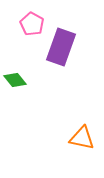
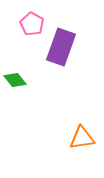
orange triangle: rotated 20 degrees counterclockwise
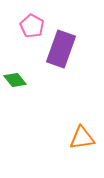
pink pentagon: moved 2 px down
purple rectangle: moved 2 px down
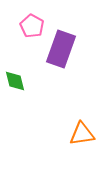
green diamond: moved 1 px down; rotated 25 degrees clockwise
orange triangle: moved 4 px up
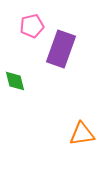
pink pentagon: rotated 30 degrees clockwise
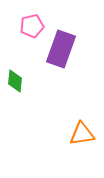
green diamond: rotated 20 degrees clockwise
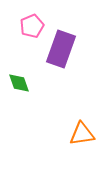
pink pentagon: rotated 10 degrees counterclockwise
green diamond: moved 4 px right, 2 px down; rotated 25 degrees counterclockwise
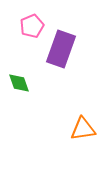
orange triangle: moved 1 px right, 5 px up
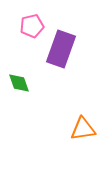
pink pentagon: rotated 10 degrees clockwise
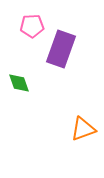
pink pentagon: rotated 10 degrees clockwise
orange triangle: rotated 12 degrees counterclockwise
